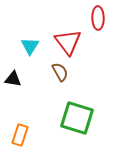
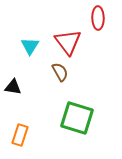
black triangle: moved 8 px down
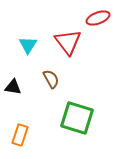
red ellipse: rotated 70 degrees clockwise
cyan triangle: moved 2 px left, 1 px up
brown semicircle: moved 9 px left, 7 px down
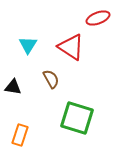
red triangle: moved 3 px right, 5 px down; rotated 20 degrees counterclockwise
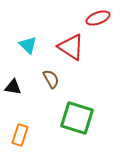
cyan triangle: rotated 18 degrees counterclockwise
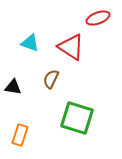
cyan triangle: moved 2 px right, 2 px up; rotated 24 degrees counterclockwise
brown semicircle: rotated 126 degrees counterclockwise
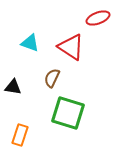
brown semicircle: moved 1 px right, 1 px up
green square: moved 9 px left, 5 px up
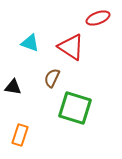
green square: moved 7 px right, 5 px up
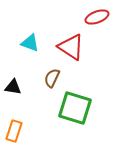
red ellipse: moved 1 px left, 1 px up
orange rectangle: moved 6 px left, 4 px up
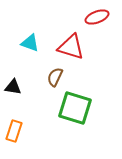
red triangle: rotated 16 degrees counterclockwise
brown semicircle: moved 3 px right, 1 px up
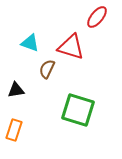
red ellipse: rotated 30 degrees counterclockwise
brown semicircle: moved 8 px left, 8 px up
black triangle: moved 3 px right, 3 px down; rotated 18 degrees counterclockwise
green square: moved 3 px right, 2 px down
orange rectangle: moved 1 px up
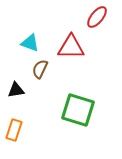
red triangle: rotated 16 degrees counterclockwise
brown semicircle: moved 7 px left
